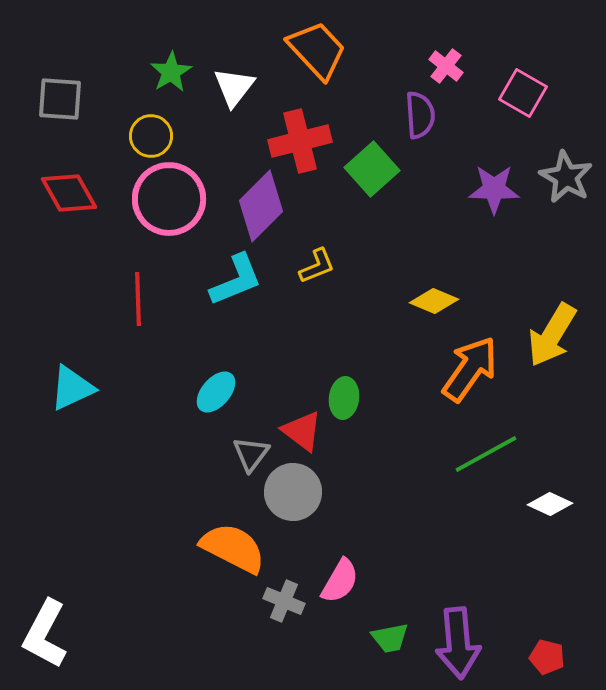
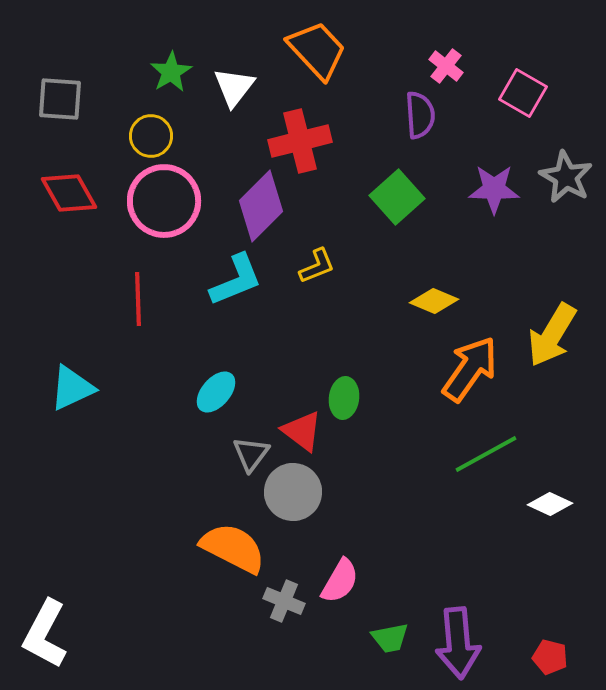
green square: moved 25 px right, 28 px down
pink circle: moved 5 px left, 2 px down
red pentagon: moved 3 px right
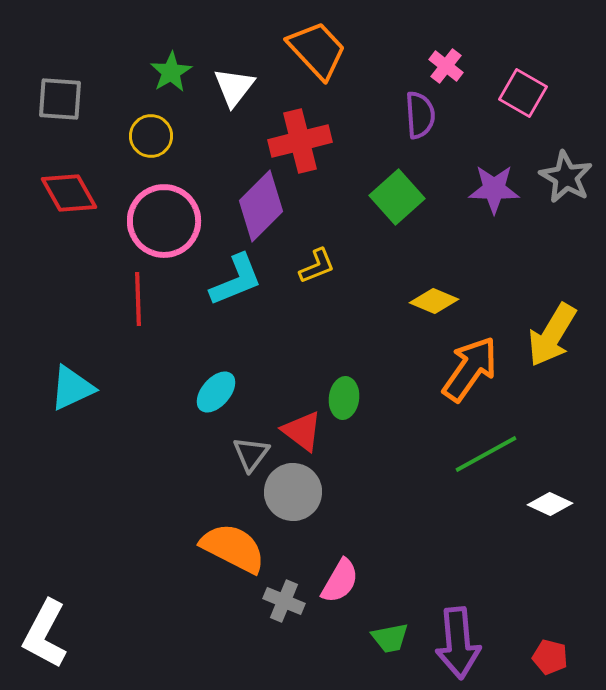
pink circle: moved 20 px down
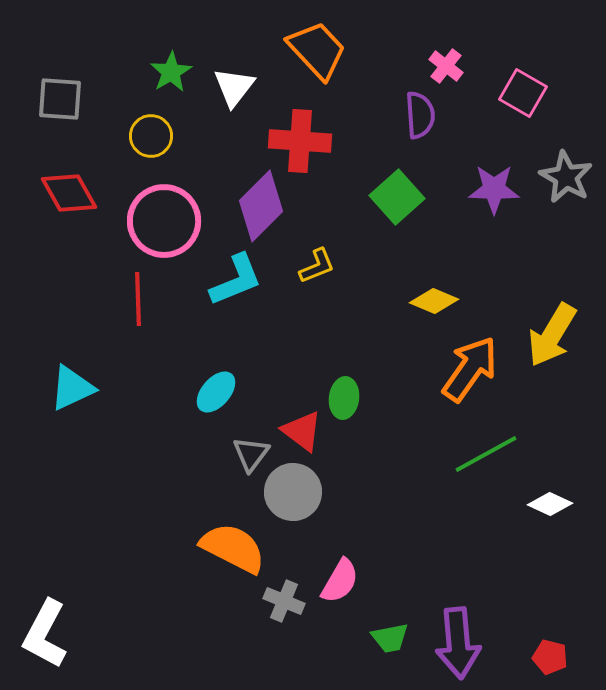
red cross: rotated 18 degrees clockwise
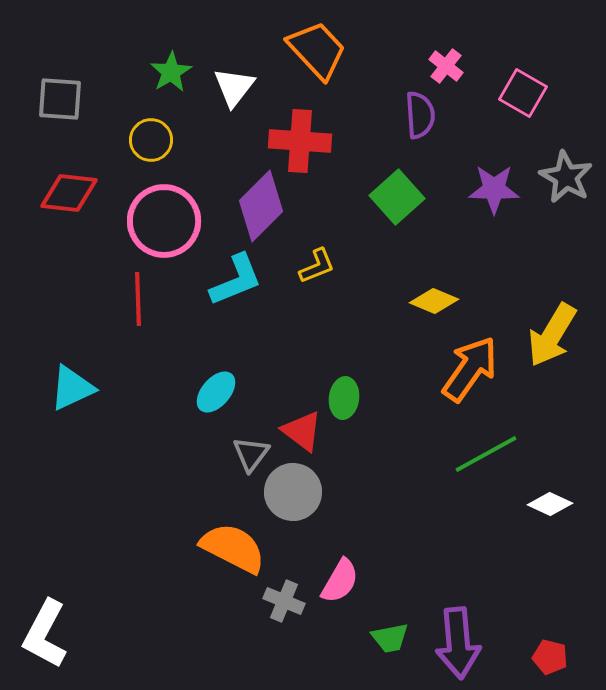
yellow circle: moved 4 px down
red diamond: rotated 54 degrees counterclockwise
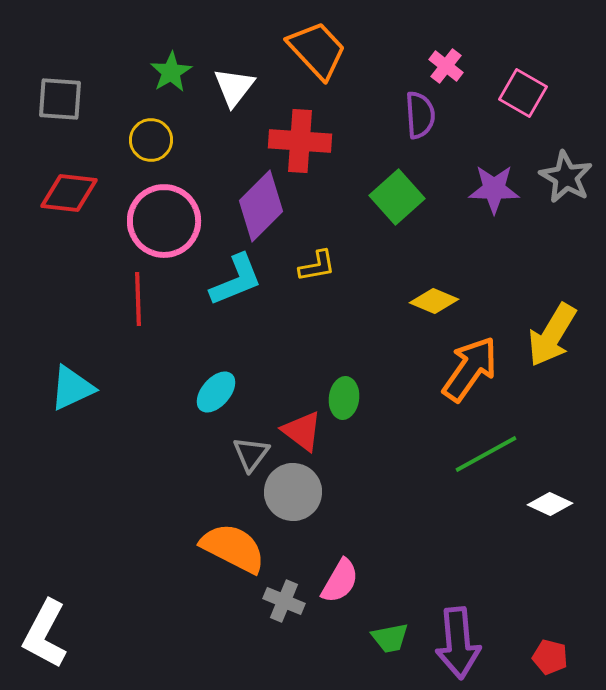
yellow L-shape: rotated 12 degrees clockwise
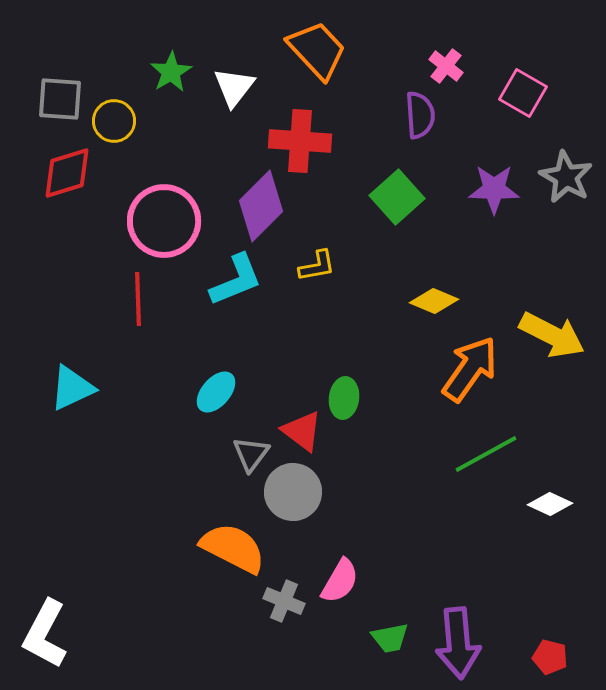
yellow circle: moved 37 px left, 19 px up
red diamond: moved 2 px left, 20 px up; rotated 24 degrees counterclockwise
yellow arrow: rotated 94 degrees counterclockwise
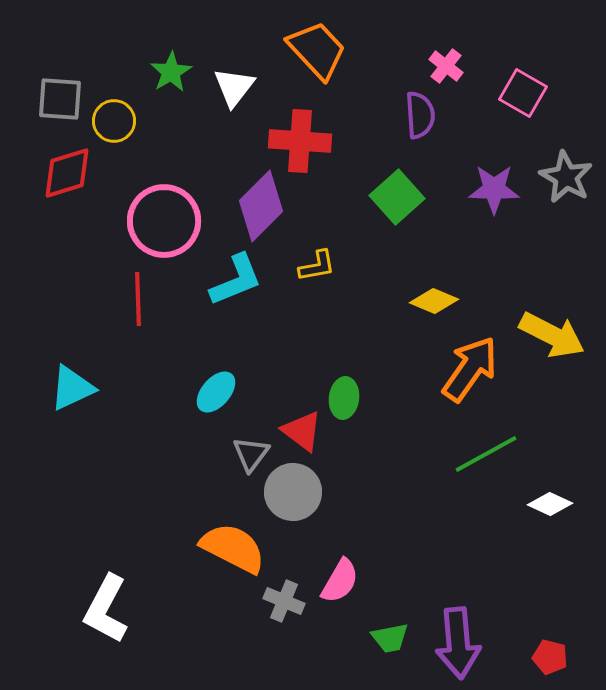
white L-shape: moved 61 px right, 25 px up
